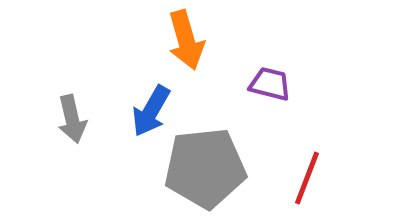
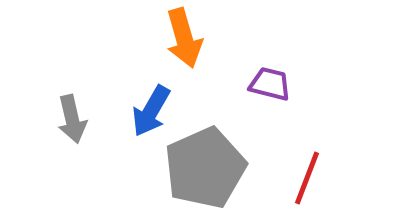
orange arrow: moved 2 px left, 2 px up
gray pentagon: rotated 18 degrees counterclockwise
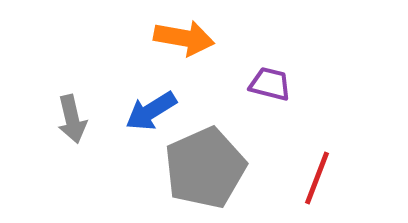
orange arrow: rotated 64 degrees counterclockwise
blue arrow: rotated 28 degrees clockwise
red line: moved 10 px right
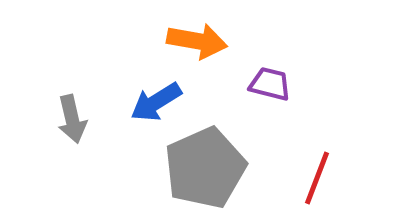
orange arrow: moved 13 px right, 3 px down
blue arrow: moved 5 px right, 9 px up
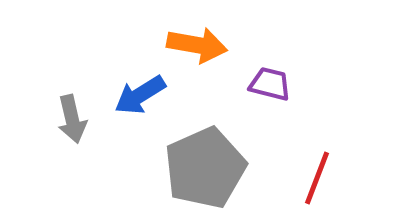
orange arrow: moved 4 px down
blue arrow: moved 16 px left, 7 px up
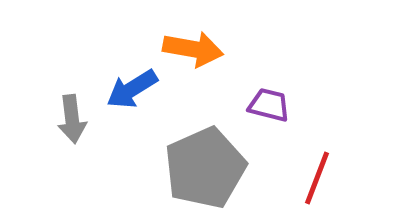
orange arrow: moved 4 px left, 4 px down
purple trapezoid: moved 1 px left, 21 px down
blue arrow: moved 8 px left, 6 px up
gray arrow: rotated 6 degrees clockwise
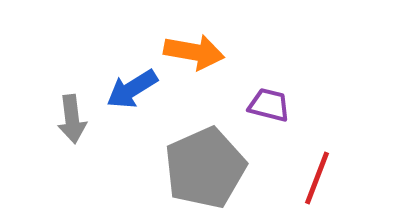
orange arrow: moved 1 px right, 3 px down
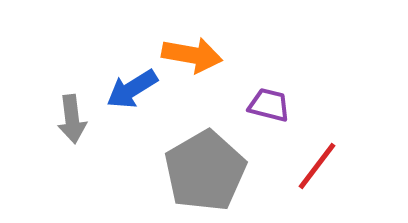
orange arrow: moved 2 px left, 3 px down
gray pentagon: moved 3 px down; rotated 6 degrees counterclockwise
red line: moved 12 px up; rotated 16 degrees clockwise
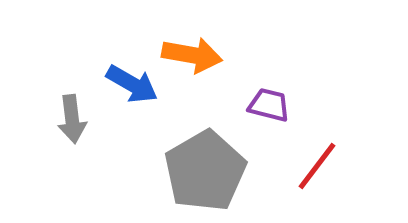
blue arrow: moved 5 px up; rotated 118 degrees counterclockwise
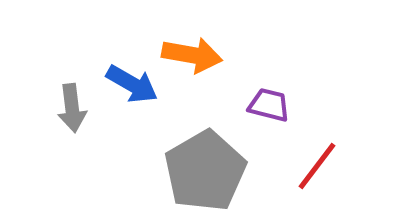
gray arrow: moved 11 px up
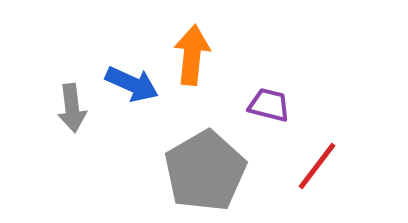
orange arrow: rotated 94 degrees counterclockwise
blue arrow: rotated 6 degrees counterclockwise
